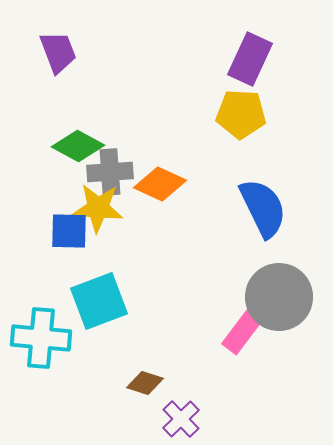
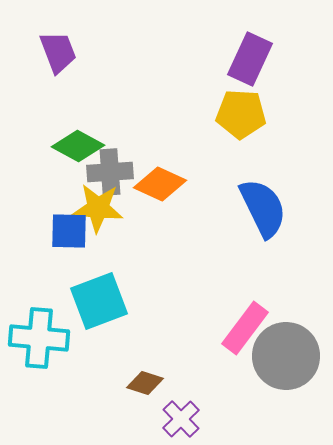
gray circle: moved 7 px right, 59 px down
cyan cross: moved 2 px left
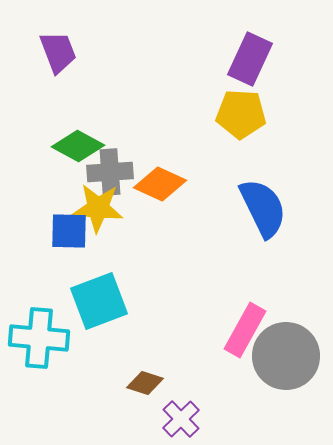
pink rectangle: moved 2 px down; rotated 8 degrees counterclockwise
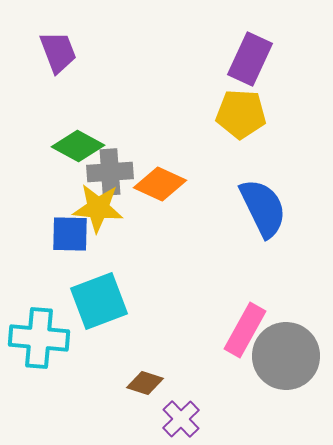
blue square: moved 1 px right, 3 px down
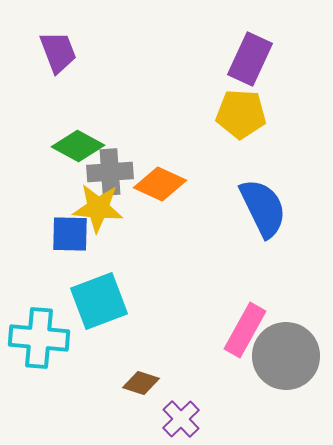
brown diamond: moved 4 px left
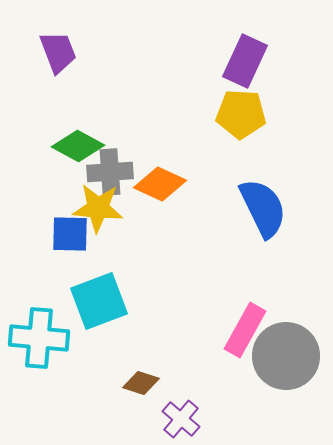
purple rectangle: moved 5 px left, 2 px down
purple cross: rotated 6 degrees counterclockwise
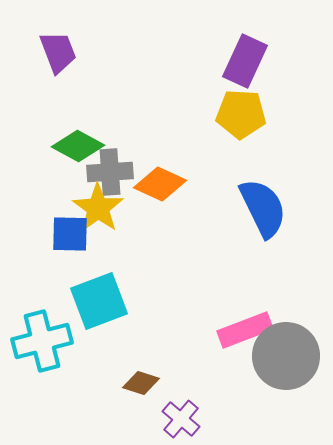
yellow star: rotated 30 degrees clockwise
pink rectangle: rotated 40 degrees clockwise
cyan cross: moved 3 px right, 3 px down; rotated 20 degrees counterclockwise
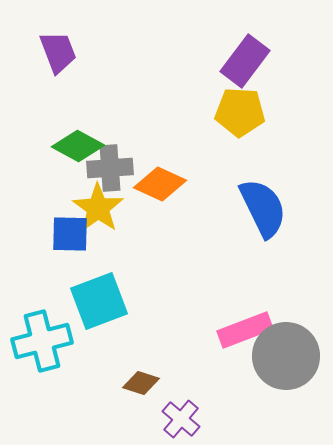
purple rectangle: rotated 12 degrees clockwise
yellow pentagon: moved 1 px left, 2 px up
gray cross: moved 4 px up
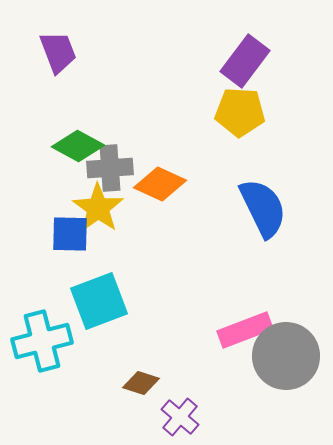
purple cross: moved 1 px left, 2 px up
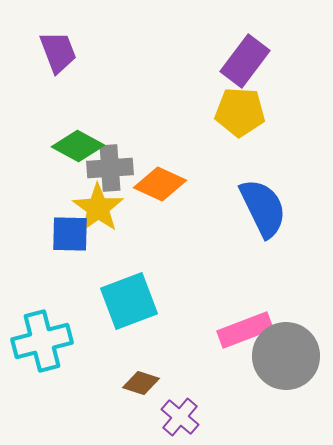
cyan square: moved 30 px right
